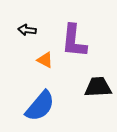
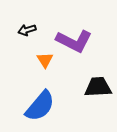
black arrow: rotated 24 degrees counterclockwise
purple L-shape: rotated 69 degrees counterclockwise
orange triangle: rotated 30 degrees clockwise
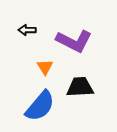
black arrow: rotated 18 degrees clockwise
orange triangle: moved 7 px down
black trapezoid: moved 18 px left
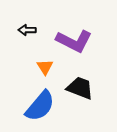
black trapezoid: moved 1 px down; rotated 24 degrees clockwise
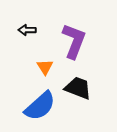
purple L-shape: rotated 96 degrees counterclockwise
black trapezoid: moved 2 px left
blue semicircle: rotated 8 degrees clockwise
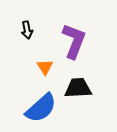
black arrow: rotated 102 degrees counterclockwise
black trapezoid: rotated 24 degrees counterclockwise
blue semicircle: moved 1 px right, 2 px down
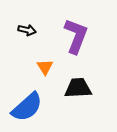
black arrow: rotated 66 degrees counterclockwise
purple L-shape: moved 2 px right, 5 px up
blue semicircle: moved 14 px left, 1 px up
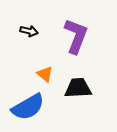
black arrow: moved 2 px right, 1 px down
orange triangle: moved 7 px down; rotated 18 degrees counterclockwise
blue semicircle: moved 1 px right; rotated 12 degrees clockwise
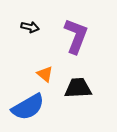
black arrow: moved 1 px right, 4 px up
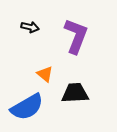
black trapezoid: moved 3 px left, 5 px down
blue semicircle: moved 1 px left
